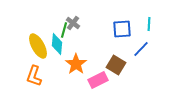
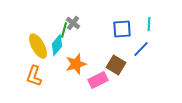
cyan diamond: moved 1 px down; rotated 35 degrees clockwise
orange star: rotated 20 degrees clockwise
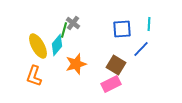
pink rectangle: moved 13 px right, 4 px down
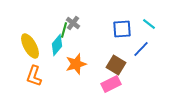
cyan line: rotated 56 degrees counterclockwise
yellow ellipse: moved 8 px left
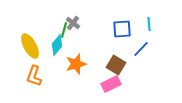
cyan line: rotated 48 degrees clockwise
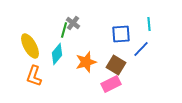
blue square: moved 1 px left, 5 px down
cyan diamond: moved 9 px down
orange star: moved 10 px right, 2 px up
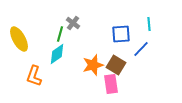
green line: moved 4 px left, 4 px down
yellow ellipse: moved 11 px left, 7 px up
cyan diamond: rotated 15 degrees clockwise
orange star: moved 7 px right, 3 px down
pink rectangle: rotated 72 degrees counterclockwise
